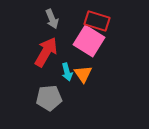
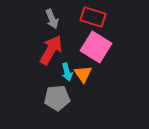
red rectangle: moved 4 px left, 4 px up
pink square: moved 7 px right, 6 px down
red arrow: moved 5 px right, 2 px up
gray pentagon: moved 8 px right
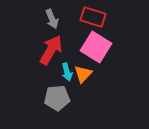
orange triangle: rotated 18 degrees clockwise
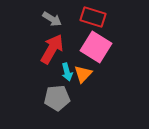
gray arrow: rotated 36 degrees counterclockwise
red arrow: moved 1 px right, 1 px up
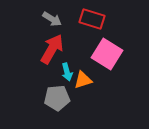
red rectangle: moved 1 px left, 2 px down
pink square: moved 11 px right, 7 px down
orange triangle: moved 6 px down; rotated 30 degrees clockwise
